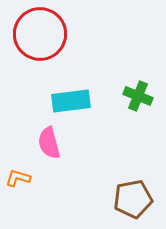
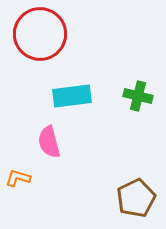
green cross: rotated 8 degrees counterclockwise
cyan rectangle: moved 1 px right, 5 px up
pink semicircle: moved 1 px up
brown pentagon: moved 3 px right, 1 px up; rotated 15 degrees counterclockwise
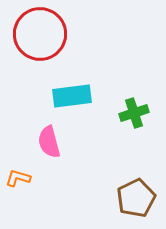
green cross: moved 4 px left, 17 px down; rotated 32 degrees counterclockwise
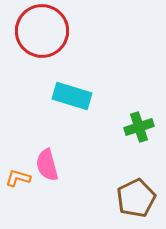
red circle: moved 2 px right, 3 px up
cyan rectangle: rotated 24 degrees clockwise
green cross: moved 5 px right, 14 px down
pink semicircle: moved 2 px left, 23 px down
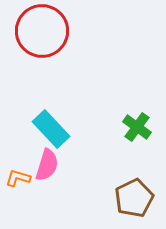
cyan rectangle: moved 21 px left, 33 px down; rotated 30 degrees clockwise
green cross: moved 2 px left; rotated 36 degrees counterclockwise
pink semicircle: rotated 148 degrees counterclockwise
brown pentagon: moved 2 px left
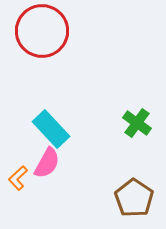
green cross: moved 4 px up
pink semicircle: moved 2 px up; rotated 12 degrees clockwise
orange L-shape: rotated 60 degrees counterclockwise
brown pentagon: rotated 12 degrees counterclockwise
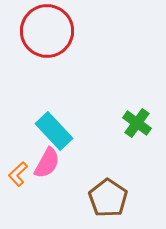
red circle: moved 5 px right
cyan rectangle: moved 3 px right, 2 px down
orange L-shape: moved 4 px up
brown pentagon: moved 26 px left
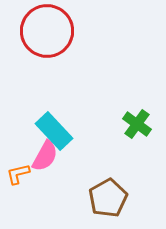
green cross: moved 1 px down
pink semicircle: moved 2 px left, 7 px up
orange L-shape: rotated 30 degrees clockwise
brown pentagon: rotated 9 degrees clockwise
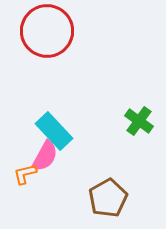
green cross: moved 2 px right, 3 px up
orange L-shape: moved 7 px right
